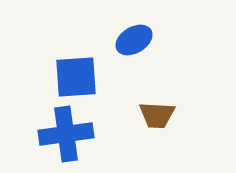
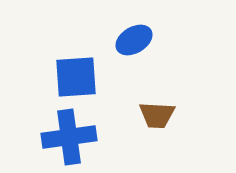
blue cross: moved 3 px right, 3 px down
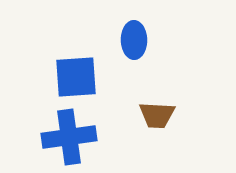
blue ellipse: rotated 60 degrees counterclockwise
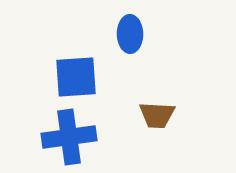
blue ellipse: moved 4 px left, 6 px up
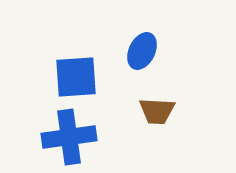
blue ellipse: moved 12 px right, 17 px down; rotated 27 degrees clockwise
brown trapezoid: moved 4 px up
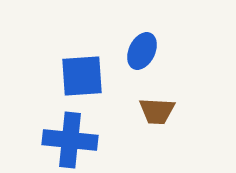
blue square: moved 6 px right, 1 px up
blue cross: moved 1 px right, 3 px down; rotated 14 degrees clockwise
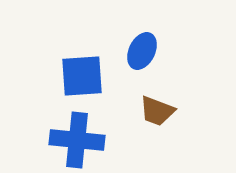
brown trapezoid: rotated 18 degrees clockwise
blue cross: moved 7 px right
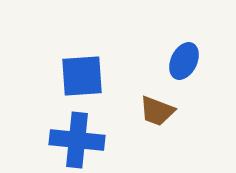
blue ellipse: moved 42 px right, 10 px down
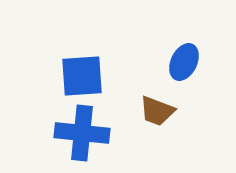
blue ellipse: moved 1 px down
blue cross: moved 5 px right, 7 px up
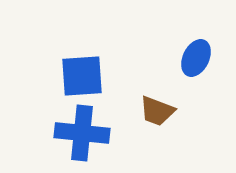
blue ellipse: moved 12 px right, 4 px up
